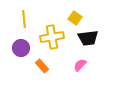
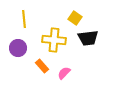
yellow cross: moved 2 px right, 3 px down; rotated 15 degrees clockwise
purple circle: moved 3 px left
pink semicircle: moved 16 px left, 8 px down
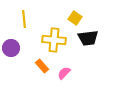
purple circle: moved 7 px left
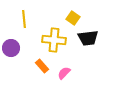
yellow square: moved 2 px left
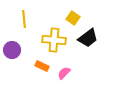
black trapezoid: rotated 30 degrees counterclockwise
purple circle: moved 1 px right, 2 px down
orange rectangle: rotated 24 degrees counterclockwise
